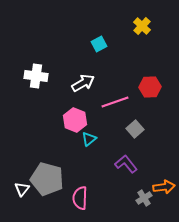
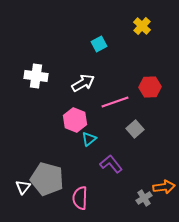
purple L-shape: moved 15 px left
white triangle: moved 1 px right, 2 px up
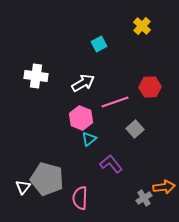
pink hexagon: moved 6 px right, 2 px up
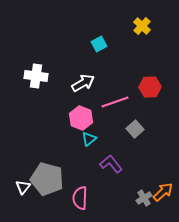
orange arrow: moved 1 px left, 5 px down; rotated 35 degrees counterclockwise
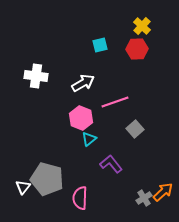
cyan square: moved 1 px right, 1 px down; rotated 14 degrees clockwise
red hexagon: moved 13 px left, 38 px up
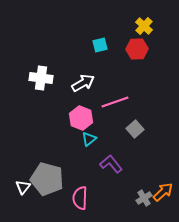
yellow cross: moved 2 px right
white cross: moved 5 px right, 2 px down
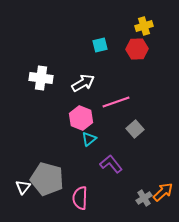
yellow cross: rotated 30 degrees clockwise
pink line: moved 1 px right
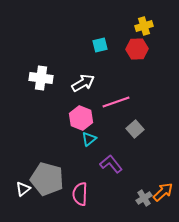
white triangle: moved 2 px down; rotated 14 degrees clockwise
pink semicircle: moved 4 px up
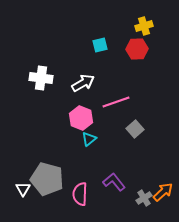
purple L-shape: moved 3 px right, 18 px down
white triangle: rotated 21 degrees counterclockwise
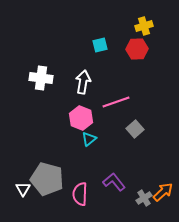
white arrow: moved 1 px up; rotated 50 degrees counterclockwise
